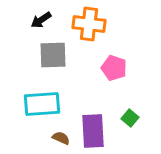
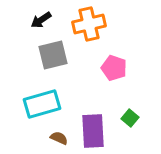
orange cross: rotated 20 degrees counterclockwise
gray square: rotated 12 degrees counterclockwise
cyan rectangle: rotated 12 degrees counterclockwise
brown semicircle: moved 2 px left
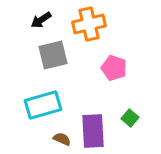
cyan rectangle: moved 1 px right, 1 px down
brown semicircle: moved 3 px right, 1 px down
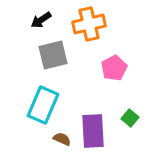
pink pentagon: rotated 25 degrees clockwise
cyan rectangle: rotated 51 degrees counterclockwise
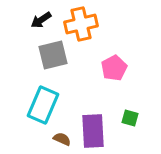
orange cross: moved 8 px left
green square: rotated 24 degrees counterclockwise
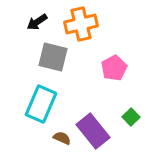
black arrow: moved 4 px left, 2 px down
gray square: moved 2 px down; rotated 28 degrees clockwise
cyan rectangle: moved 2 px left, 1 px up
green square: moved 1 px right, 1 px up; rotated 30 degrees clockwise
purple rectangle: rotated 36 degrees counterclockwise
brown semicircle: moved 1 px up
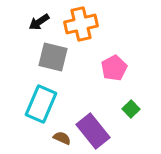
black arrow: moved 2 px right
green square: moved 8 px up
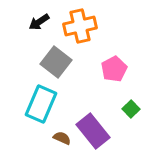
orange cross: moved 1 px left, 2 px down
gray square: moved 3 px right, 5 px down; rotated 24 degrees clockwise
pink pentagon: moved 1 px down
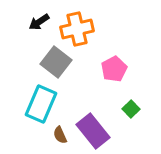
orange cross: moved 3 px left, 3 px down
brown semicircle: moved 2 px left, 3 px up; rotated 138 degrees counterclockwise
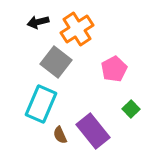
black arrow: moved 1 px left; rotated 20 degrees clockwise
orange cross: rotated 20 degrees counterclockwise
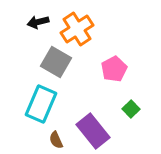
gray square: rotated 8 degrees counterclockwise
brown semicircle: moved 4 px left, 5 px down
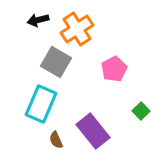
black arrow: moved 2 px up
green square: moved 10 px right, 2 px down
